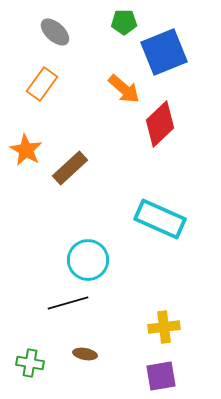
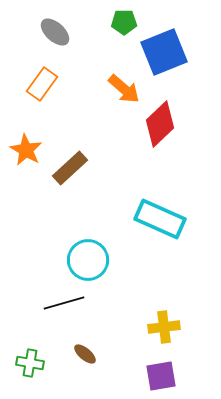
black line: moved 4 px left
brown ellipse: rotated 30 degrees clockwise
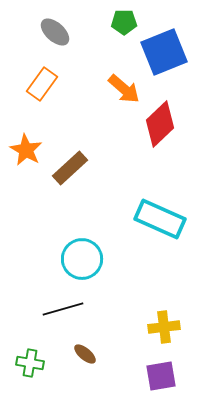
cyan circle: moved 6 px left, 1 px up
black line: moved 1 px left, 6 px down
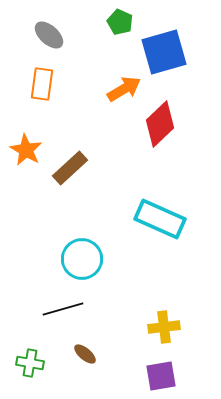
green pentagon: moved 4 px left; rotated 25 degrees clockwise
gray ellipse: moved 6 px left, 3 px down
blue square: rotated 6 degrees clockwise
orange rectangle: rotated 28 degrees counterclockwise
orange arrow: rotated 72 degrees counterclockwise
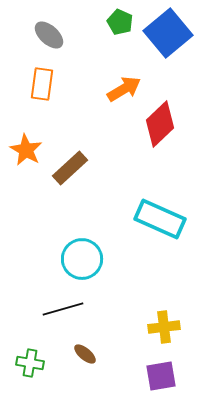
blue square: moved 4 px right, 19 px up; rotated 24 degrees counterclockwise
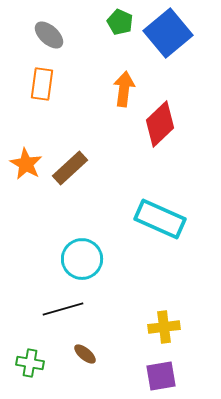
orange arrow: rotated 52 degrees counterclockwise
orange star: moved 14 px down
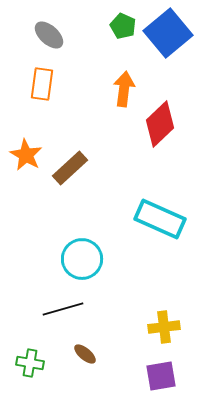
green pentagon: moved 3 px right, 4 px down
orange star: moved 9 px up
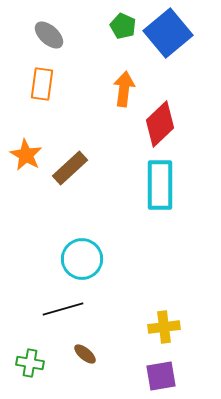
cyan rectangle: moved 34 px up; rotated 66 degrees clockwise
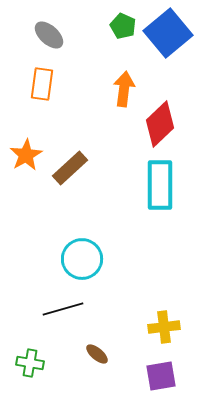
orange star: rotated 12 degrees clockwise
brown ellipse: moved 12 px right
